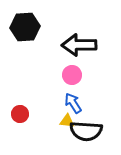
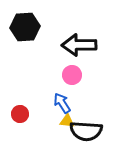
blue arrow: moved 11 px left
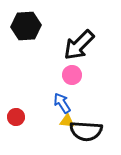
black hexagon: moved 1 px right, 1 px up
black arrow: rotated 44 degrees counterclockwise
red circle: moved 4 px left, 3 px down
